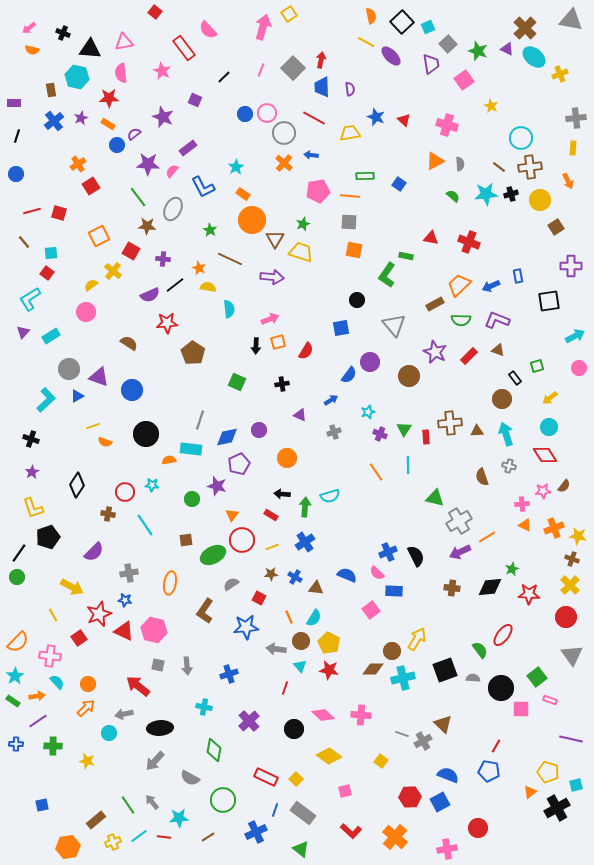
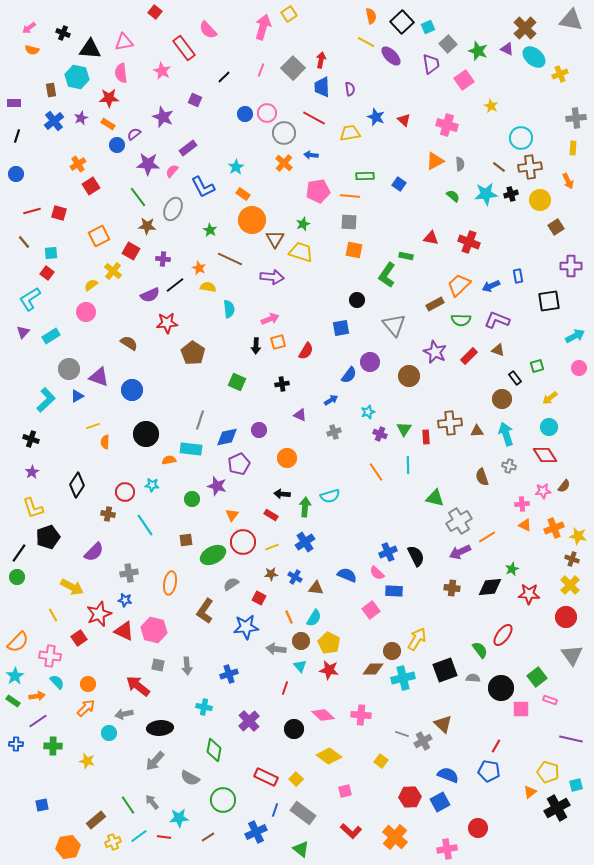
orange semicircle at (105, 442): rotated 72 degrees clockwise
red circle at (242, 540): moved 1 px right, 2 px down
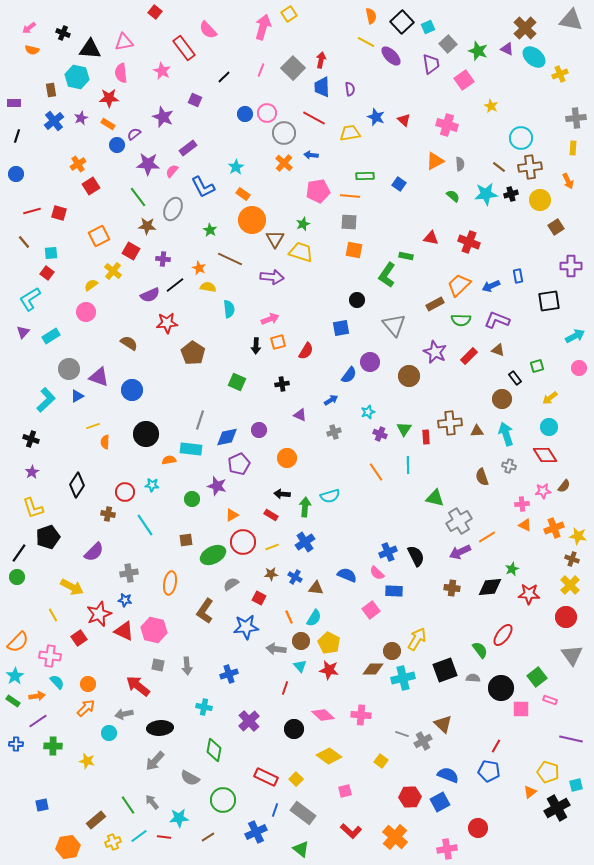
orange triangle at (232, 515): rotated 24 degrees clockwise
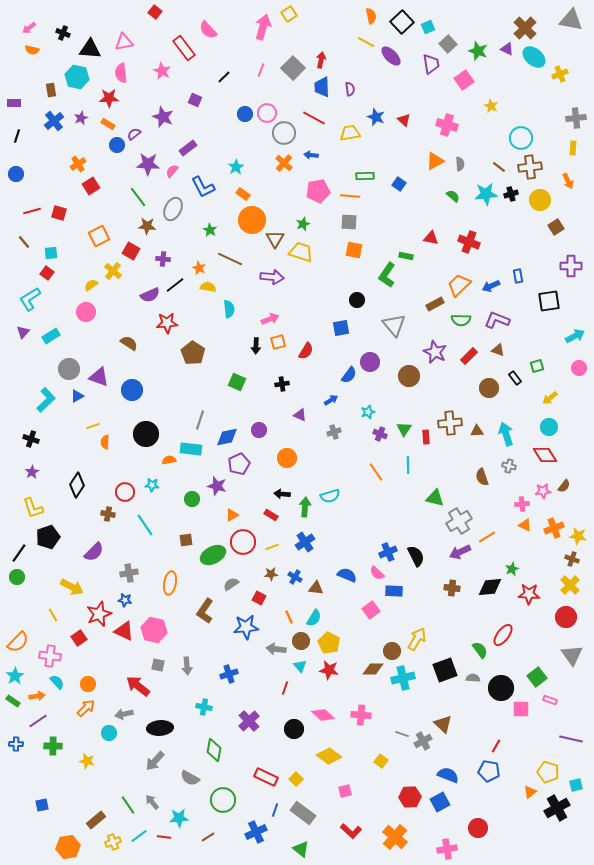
brown circle at (502, 399): moved 13 px left, 11 px up
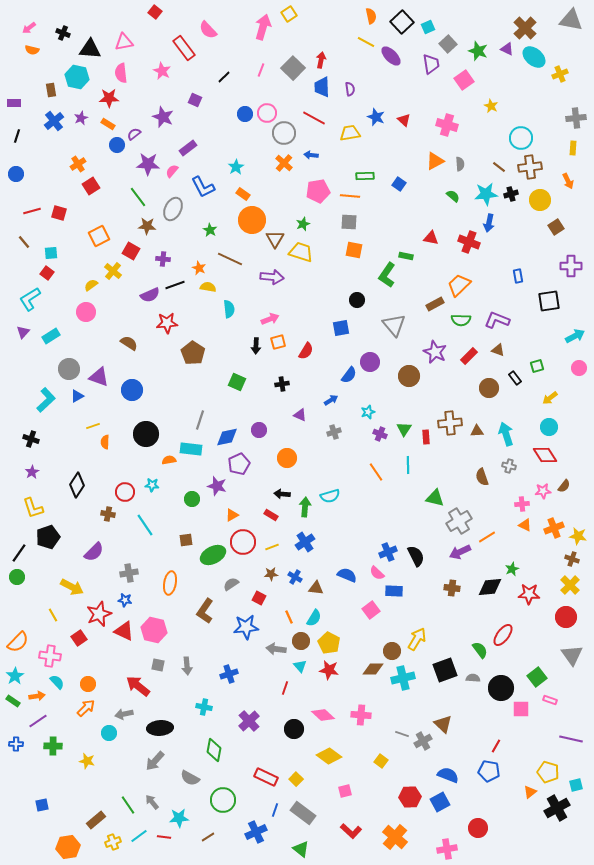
black line at (175, 285): rotated 18 degrees clockwise
blue arrow at (491, 286): moved 2 px left, 63 px up; rotated 54 degrees counterclockwise
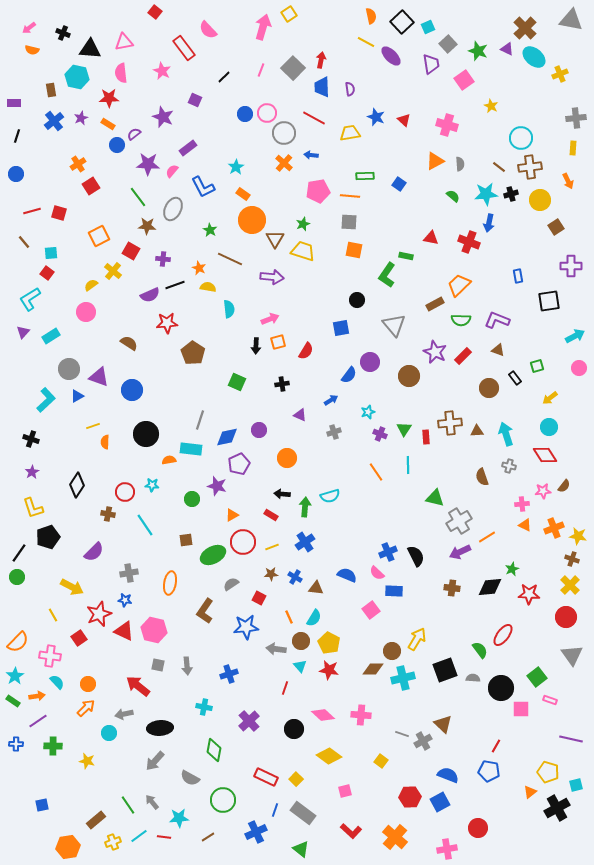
yellow trapezoid at (301, 252): moved 2 px right, 1 px up
red rectangle at (469, 356): moved 6 px left
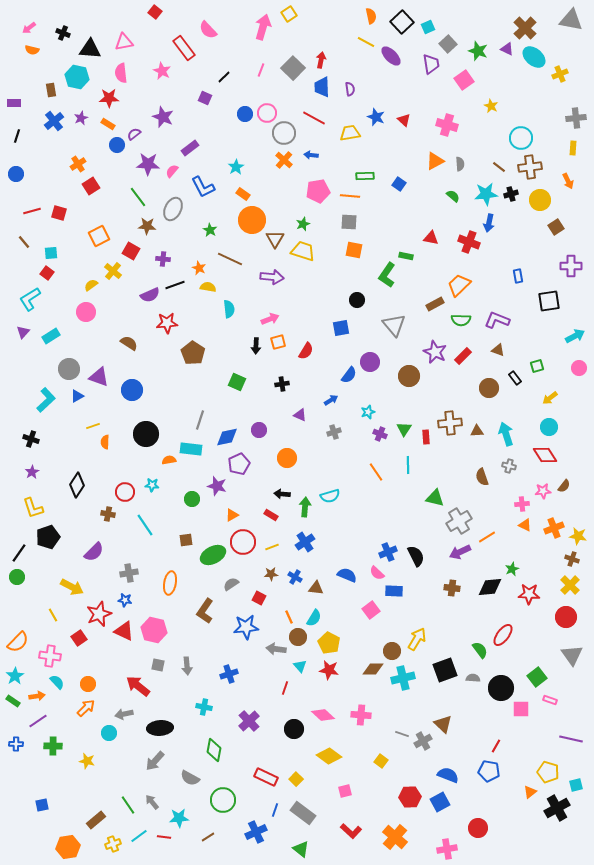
purple square at (195, 100): moved 10 px right, 2 px up
purple rectangle at (188, 148): moved 2 px right
orange cross at (284, 163): moved 3 px up
brown circle at (301, 641): moved 3 px left, 4 px up
yellow cross at (113, 842): moved 2 px down
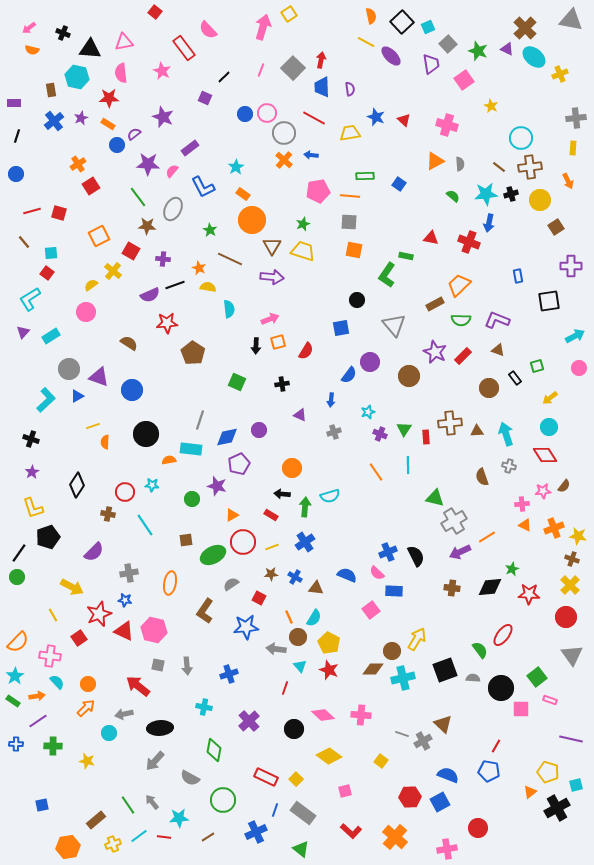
brown triangle at (275, 239): moved 3 px left, 7 px down
blue arrow at (331, 400): rotated 128 degrees clockwise
orange circle at (287, 458): moved 5 px right, 10 px down
gray cross at (459, 521): moved 5 px left
red star at (329, 670): rotated 12 degrees clockwise
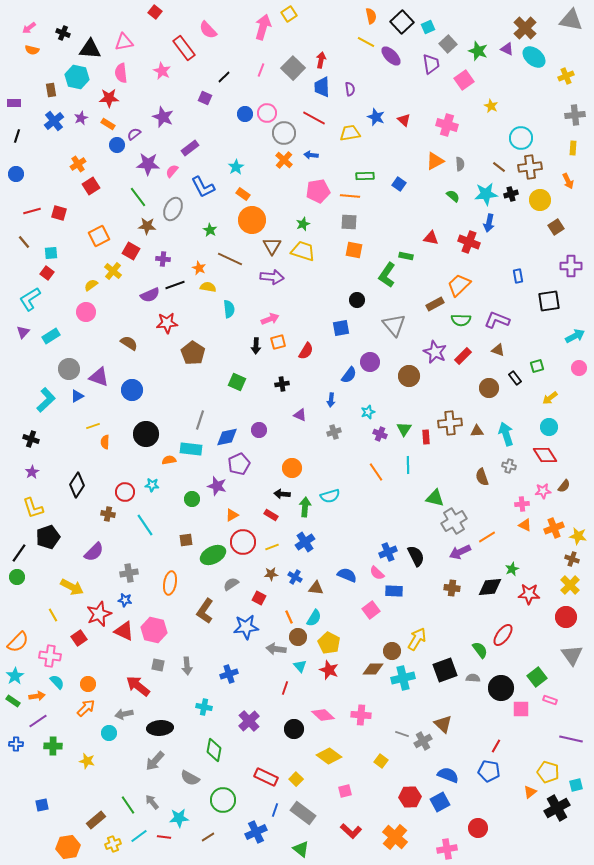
yellow cross at (560, 74): moved 6 px right, 2 px down
gray cross at (576, 118): moved 1 px left, 3 px up
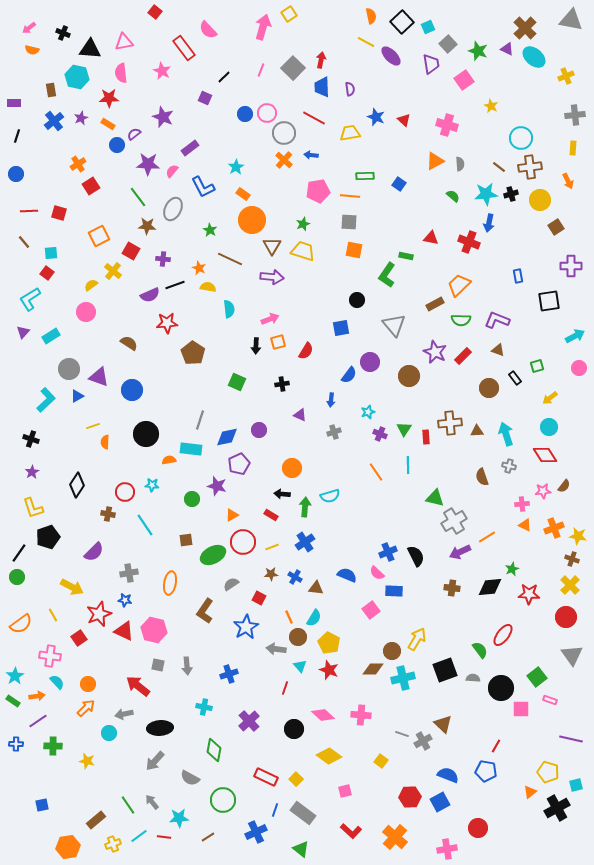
red line at (32, 211): moved 3 px left; rotated 12 degrees clockwise
blue star at (246, 627): rotated 25 degrees counterclockwise
orange semicircle at (18, 642): moved 3 px right, 18 px up; rotated 10 degrees clockwise
blue pentagon at (489, 771): moved 3 px left
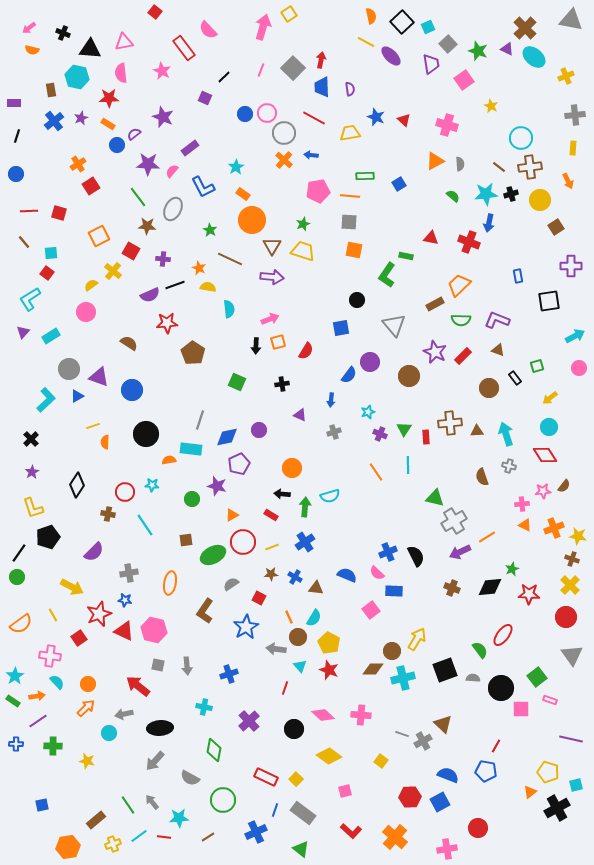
blue square at (399, 184): rotated 24 degrees clockwise
black cross at (31, 439): rotated 28 degrees clockwise
brown cross at (452, 588): rotated 14 degrees clockwise
